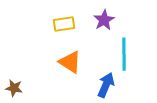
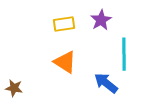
purple star: moved 3 px left
orange triangle: moved 5 px left
blue arrow: moved 2 px up; rotated 75 degrees counterclockwise
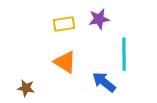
purple star: moved 2 px left, 1 px up; rotated 20 degrees clockwise
blue arrow: moved 2 px left, 1 px up
brown star: moved 12 px right
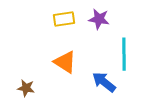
purple star: rotated 20 degrees clockwise
yellow rectangle: moved 5 px up
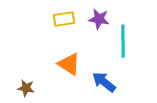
cyan line: moved 1 px left, 13 px up
orange triangle: moved 4 px right, 2 px down
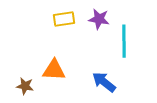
cyan line: moved 1 px right
orange triangle: moved 15 px left, 6 px down; rotated 30 degrees counterclockwise
brown star: moved 1 px left, 2 px up
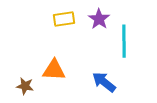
purple star: rotated 25 degrees clockwise
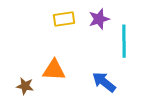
purple star: rotated 20 degrees clockwise
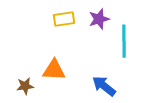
blue arrow: moved 4 px down
brown star: rotated 18 degrees counterclockwise
